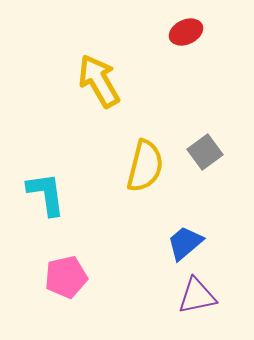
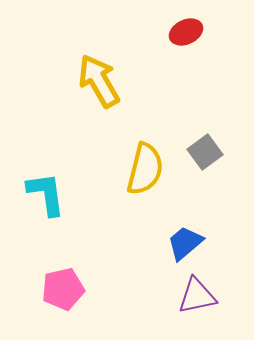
yellow semicircle: moved 3 px down
pink pentagon: moved 3 px left, 12 px down
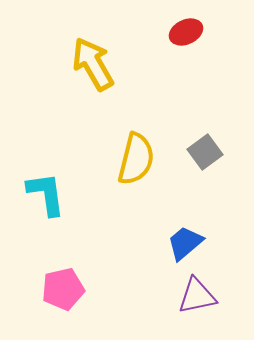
yellow arrow: moved 6 px left, 17 px up
yellow semicircle: moved 9 px left, 10 px up
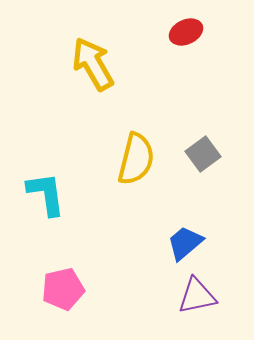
gray square: moved 2 px left, 2 px down
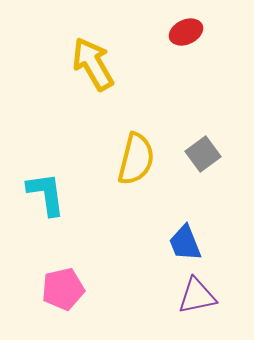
blue trapezoid: rotated 72 degrees counterclockwise
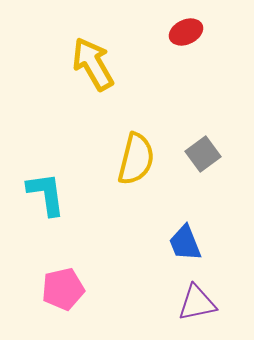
purple triangle: moved 7 px down
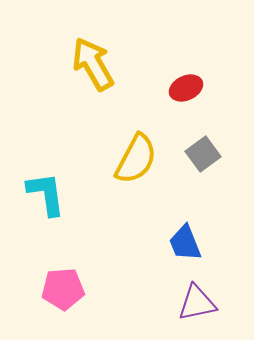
red ellipse: moved 56 px down
yellow semicircle: rotated 14 degrees clockwise
pink pentagon: rotated 9 degrees clockwise
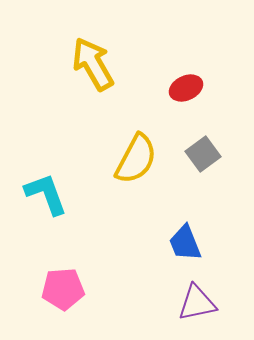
cyan L-shape: rotated 12 degrees counterclockwise
